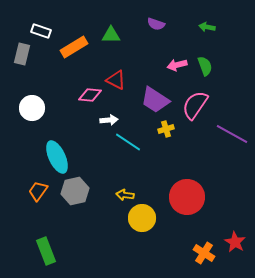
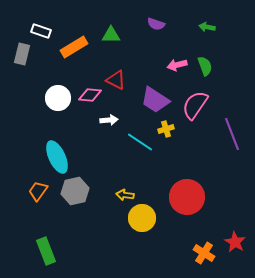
white circle: moved 26 px right, 10 px up
purple line: rotated 40 degrees clockwise
cyan line: moved 12 px right
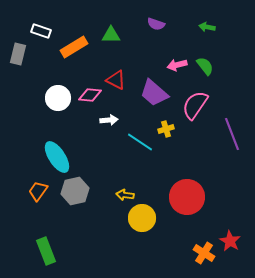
gray rectangle: moved 4 px left
green semicircle: rotated 18 degrees counterclockwise
purple trapezoid: moved 1 px left, 7 px up; rotated 8 degrees clockwise
cyan ellipse: rotated 8 degrees counterclockwise
red star: moved 5 px left, 1 px up
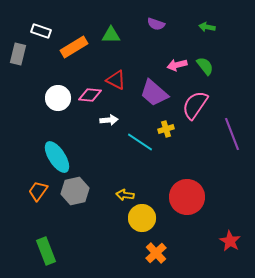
orange cross: moved 48 px left; rotated 15 degrees clockwise
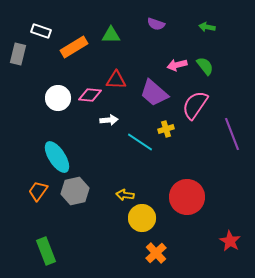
red triangle: rotated 25 degrees counterclockwise
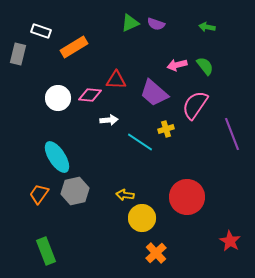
green triangle: moved 19 px right, 12 px up; rotated 24 degrees counterclockwise
orange trapezoid: moved 1 px right, 3 px down
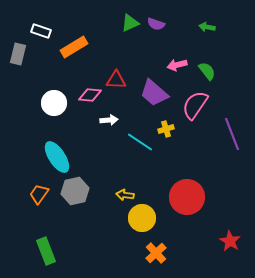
green semicircle: moved 2 px right, 5 px down
white circle: moved 4 px left, 5 px down
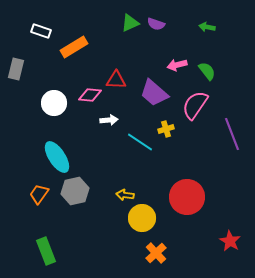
gray rectangle: moved 2 px left, 15 px down
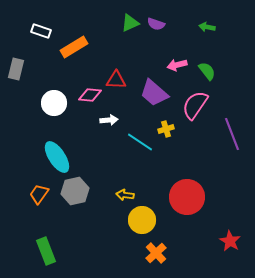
yellow circle: moved 2 px down
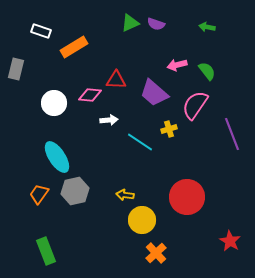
yellow cross: moved 3 px right
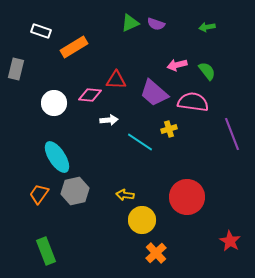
green arrow: rotated 21 degrees counterclockwise
pink semicircle: moved 2 px left, 3 px up; rotated 64 degrees clockwise
